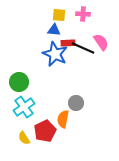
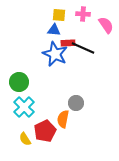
pink semicircle: moved 5 px right, 17 px up
cyan cross: rotated 10 degrees counterclockwise
yellow semicircle: moved 1 px right, 1 px down
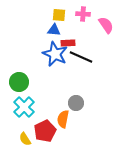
black line: moved 2 px left, 9 px down
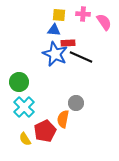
pink semicircle: moved 2 px left, 3 px up
